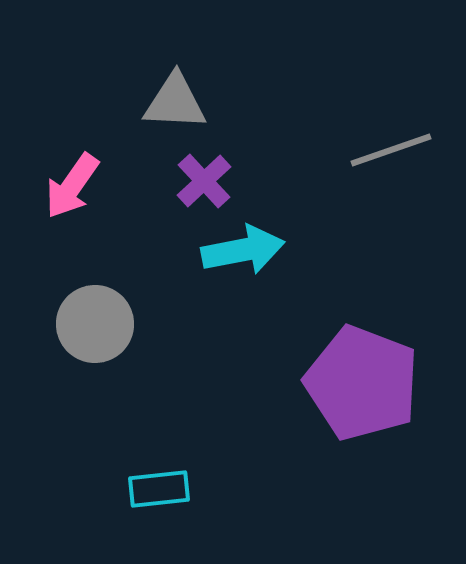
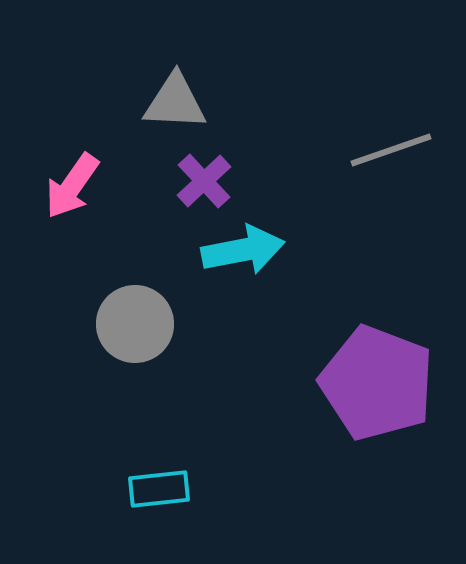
gray circle: moved 40 px right
purple pentagon: moved 15 px right
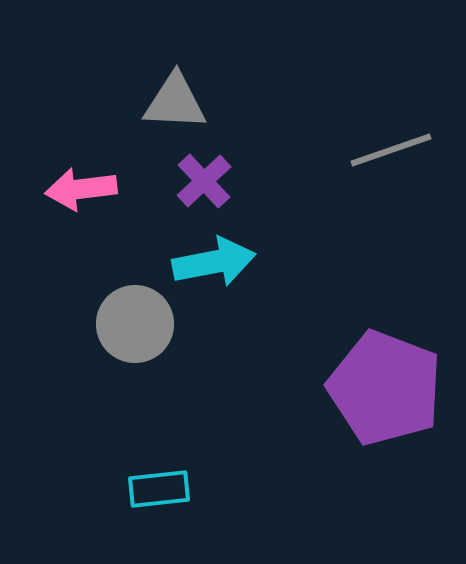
pink arrow: moved 9 px right, 3 px down; rotated 48 degrees clockwise
cyan arrow: moved 29 px left, 12 px down
purple pentagon: moved 8 px right, 5 px down
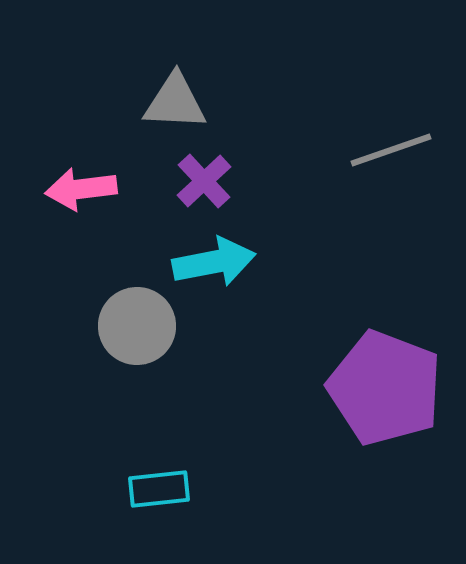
gray circle: moved 2 px right, 2 px down
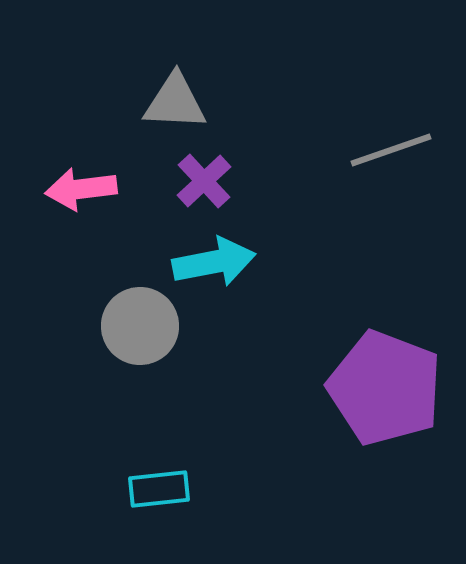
gray circle: moved 3 px right
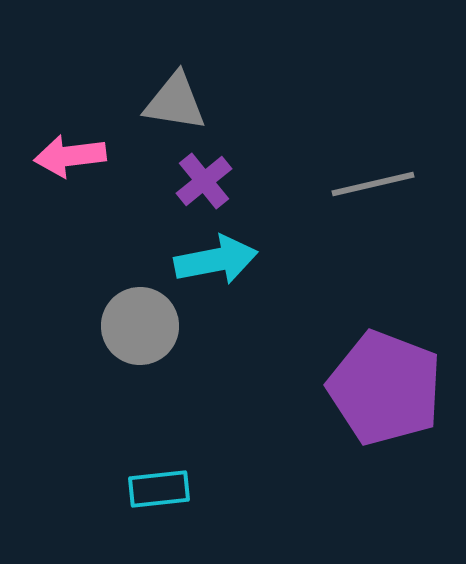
gray triangle: rotated 6 degrees clockwise
gray line: moved 18 px left, 34 px down; rotated 6 degrees clockwise
purple cross: rotated 4 degrees clockwise
pink arrow: moved 11 px left, 33 px up
cyan arrow: moved 2 px right, 2 px up
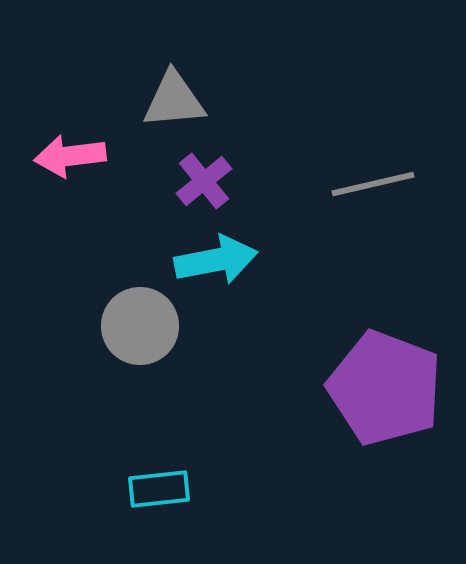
gray triangle: moved 1 px left, 2 px up; rotated 14 degrees counterclockwise
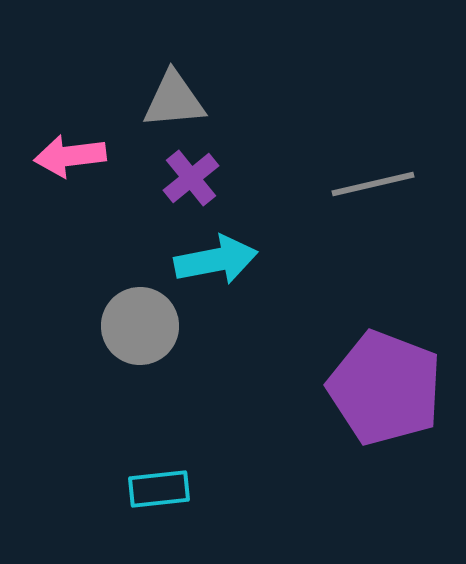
purple cross: moved 13 px left, 3 px up
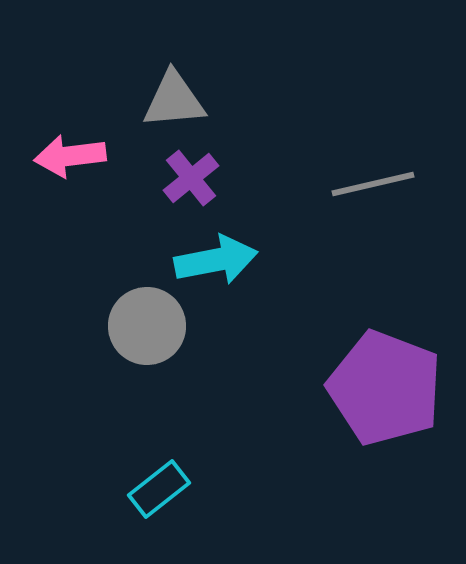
gray circle: moved 7 px right
cyan rectangle: rotated 32 degrees counterclockwise
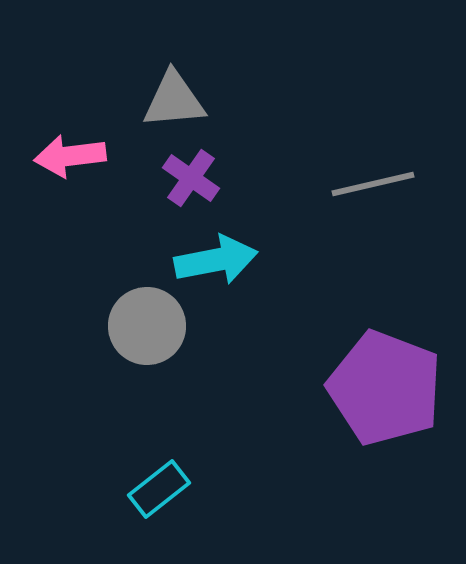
purple cross: rotated 16 degrees counterclockwise
